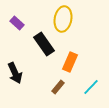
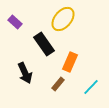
yellow ellipse: rotated 30 degrees clockwise
purple rectangle: moved 2 px left, 1 px up
black arrow: moved 10 px right
brown rectangle: moved 3 px up
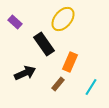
black arrow: rotated 90 degrees counterclockwise
cyan line: rotated 12 degrees counterclockwise
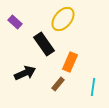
cyan line: moved 2 px right; rotated 24 degrees counterclockwise
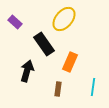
yellow ellipse: moved 1 px right
black arrow: moved 2 px right, 2 px up; rotated 50 degrees counterclockwise
brown rectangle: moved 5 px down; rotated 32 degrees counterclockwise
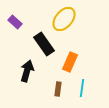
cyan line: moved 11 px left, 1 px down
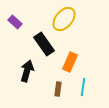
cyan line: moved 1 px right, 1 px up
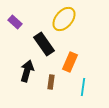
brown rectangle: moved 7 px left, 7 px up
